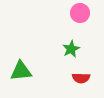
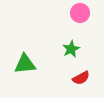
green triangle: moved 4 px right, 7 px up
red semicircle: rotated 30 degrees counterclockwise
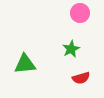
red semicircle: rotated 12 degrees clockwise
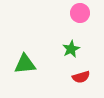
red semicircle: moved 1 px up
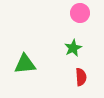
green star: moved 2 px right, 1 px up
red semicircle: rotated 78 degrees counterclockwise
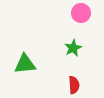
pink circle: moved 1 px right
red semicircle: moved 7 px left, 8 px down
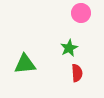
green star: moved 4 px left
red semicircle: moved 3 px right, 12 px up
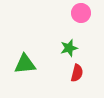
green star: rotated 12 degrees clockwise
red semicircle: rotated 18 degrees clockwise
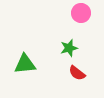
red semicircle: rotated 114 degrees clockwise
